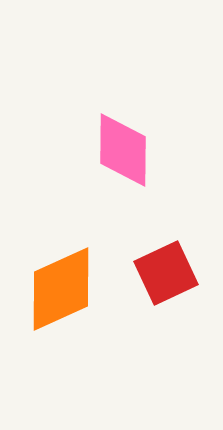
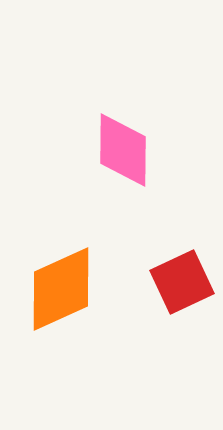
red square: moved 16 px right, 9 px down
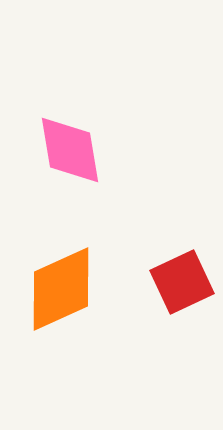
pink diamond: moved 53 px left; rotated 10 degrees counterclockwise
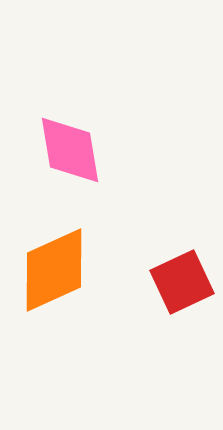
orange diamond: moved 7 px left, 19 px up
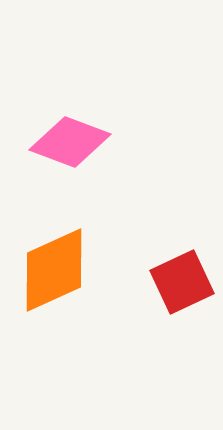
pink diamond: moved 8 px up; rotated 60 degrees counterclockwise
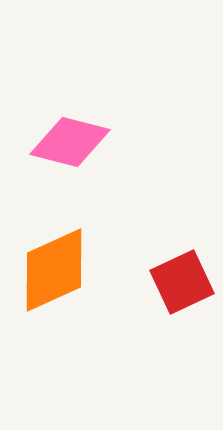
pink diamond: rotated 6 degrees counterclockwise
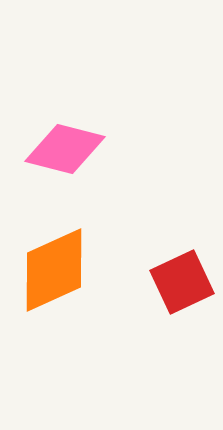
pink diamond: moved 5 px left, 7 px down
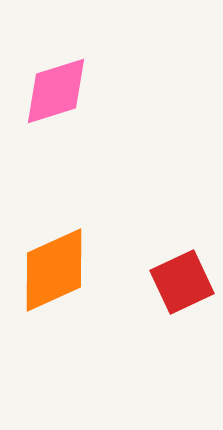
pink diamond: moved 9 px left, 58 px up; rotated 32 degrees counterclockwise
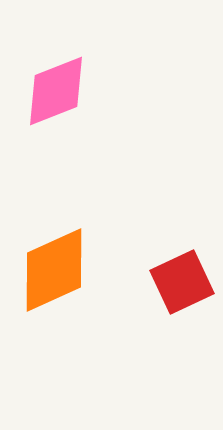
pink diamond: rotated 4 degrees counterclockwise
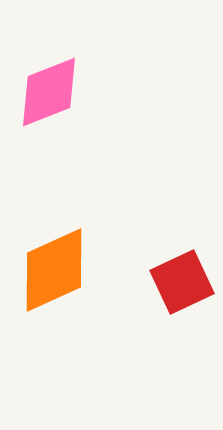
pink diamond: moved 7 px left, 1 px down
